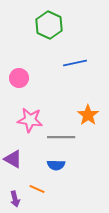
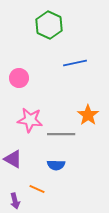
gray line: moved 3 px up
purple arrow: moved 2 px down
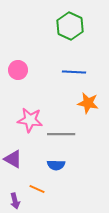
green hexagon: moved 21 px right, 1 px down
blue line: moved 1 px left, 9 px down; rotated 15 degrees clockwise
pink circle: moved 1 px left, 8 px up
orange star: moved 12 px up; rotated 25 degrees counterclockwise
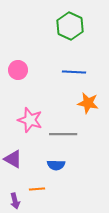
pink star: rotated 10 degrees clockwise
gray line: moved 2 px right
orange line: rotated 28 degrees counterclockwise
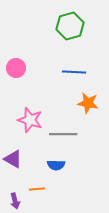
green hexagon: rotated 20 degrees clockwise
pink circle: moved 2 px left, 2 px up
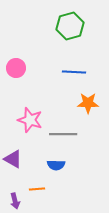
orange star: rotated 10 degrees counterclockwise
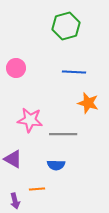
green hexagon: moved 4 px left
orange star: rotated 15 degrees clockwise
pink star: rotated 10 degrees counterclockwise
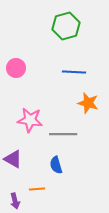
blue semicircle: rotated 72 degrees clockwise
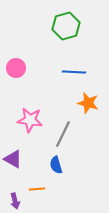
gray line: rotated 64 degrees counterclockwise
